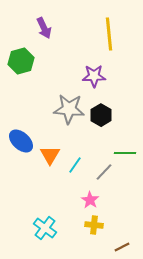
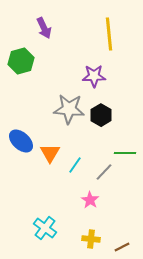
orange triangle: moved 2 px up
yellow cross: moved 3 px left, 14 px down
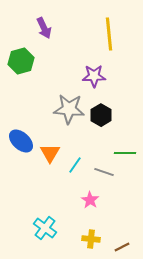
gray line: rotated 66 degrees clockwise
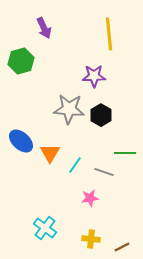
pink star: moved 2 px up; rotated 30 degrees clockwise
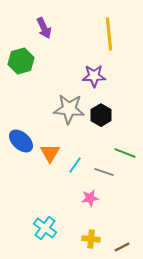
green line: rotated 20 degrees clockwise
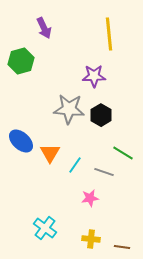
green line: moved 2 px left; rotated 10 degrees clockwise
brown line: rotated 35 degrees clockwise
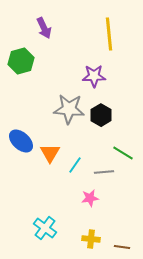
gray line: rotated 24 degrees counterclockwise
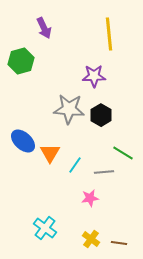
blue ellipse: moved 2 px right
yellow cross: rotated 30 degrees clockwise
brown line: moved 3 px left, 4 px up
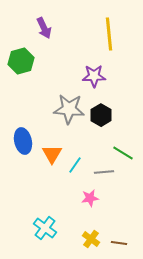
blue ellipse: rotated 35 degrees clockwise
orange triangle: moved 2 px right, 1 px down
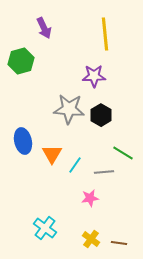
yellow line: moved 4 px left
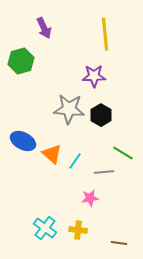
blue ellipse: rotated 50 degrees counterclockwise
orange triangle: rotated 20 degrees counterclockwise
cyan line: moved 4 px up
yellow cross: moved 13 px left, 9 px up; rotated 30 degrees counterclockwise
